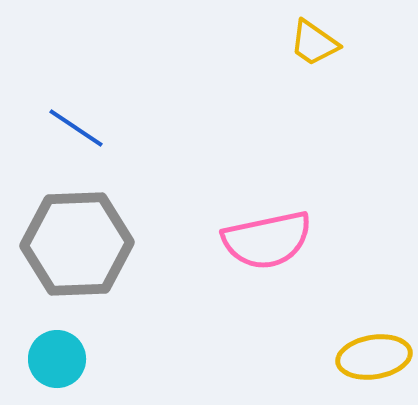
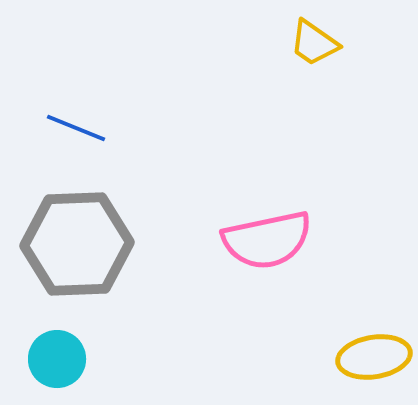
blue line: rotated 12 degrees counterclockwise
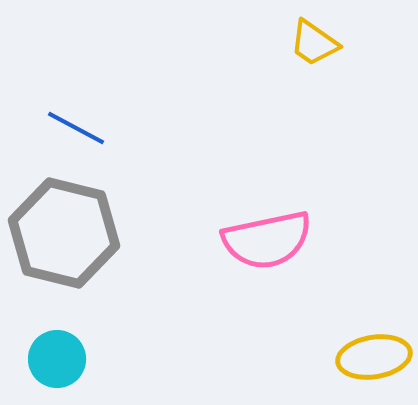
blue line: rotated 6 degrees clockwise
gray hexagon: moved 13 px left, 11 px up; rotated 16 degrees clockwise
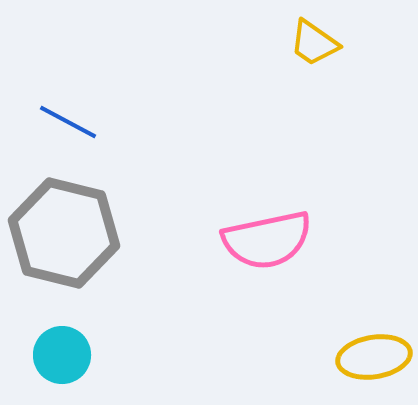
blue line: moved 8 px left, 6 px up
cyan circle: moved 5 px right, 4 px up
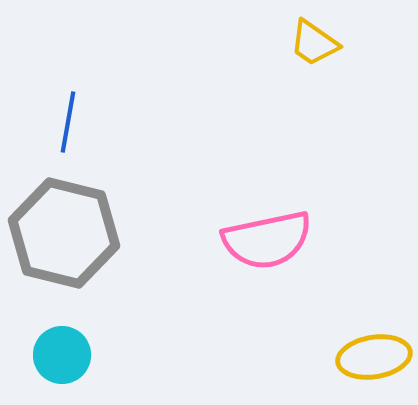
blue line: rotated 72 degrees clockwise
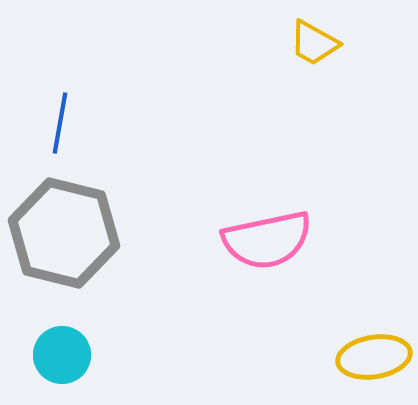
yellow trapezoid: rotated 6 degrees counterclockwise
blue line: moved 8 px left, 1 px down
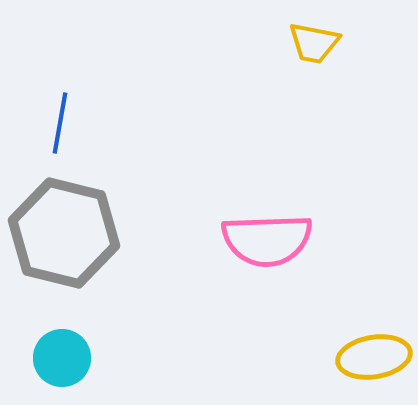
yellow trapezoid: rotated 18 degrees counterclockwise
pink semicircle: rotated 10 degrees clockwise
cyan circle: moved 3 px down
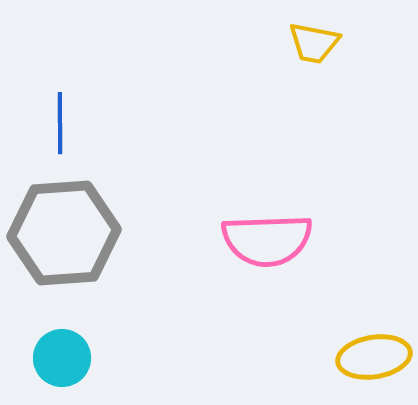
blue line: rotated 10 degrees counterclockwise
gray hexagon: rotated 18 degrees counterclockwise
